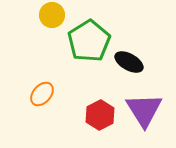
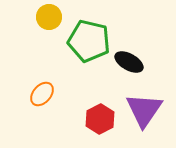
yellow circle: moved 3 px left, 2 px down
green pentagon: rotated 27 degrees counterclockwise
purple triangle: rotated 6 degrees clockwise
red hexagon: moved 4 px down
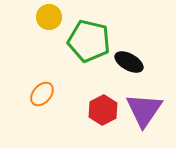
red hexagon: moved 3 px right, 9 px up
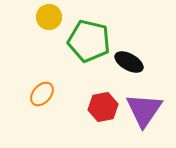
red hexagon: moved 3 px up; rotated 16 degrees clockwise
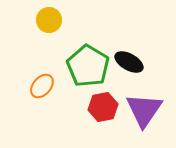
yellow circle: moved 3 px down
green pentagon: moved 1 px left, 25 px down; rotated 18 degrees clockwise
orange ellipse: moved 8 px up
